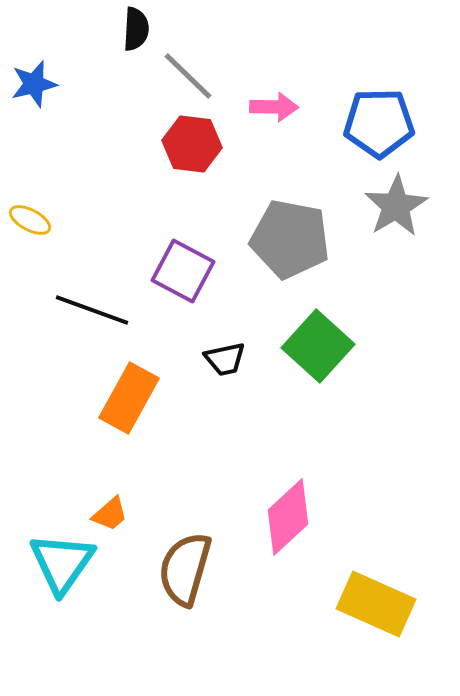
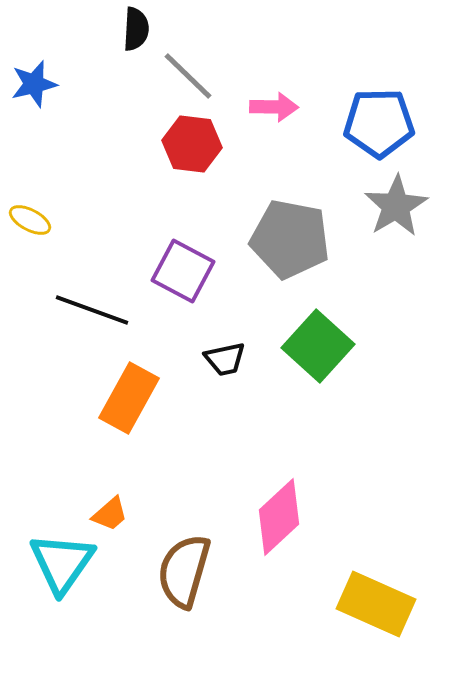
pink diamond: moved 9 px left
brown semicircle: moved 1 px left, 2 px down
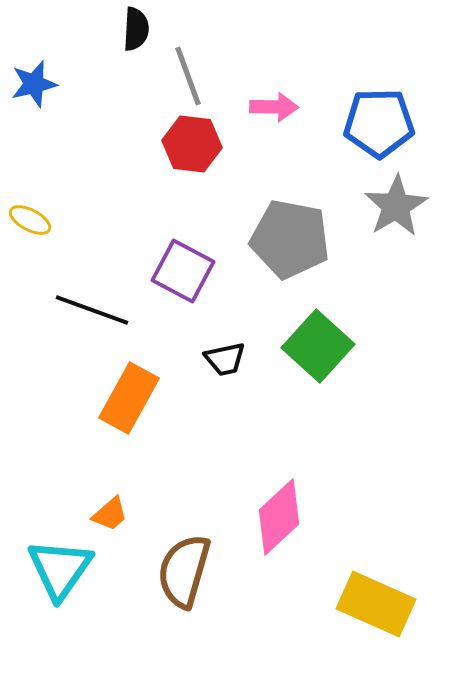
gray line: rotated 26 degrees clockwise
cyan triangle: moved 2 px left, 6 px down
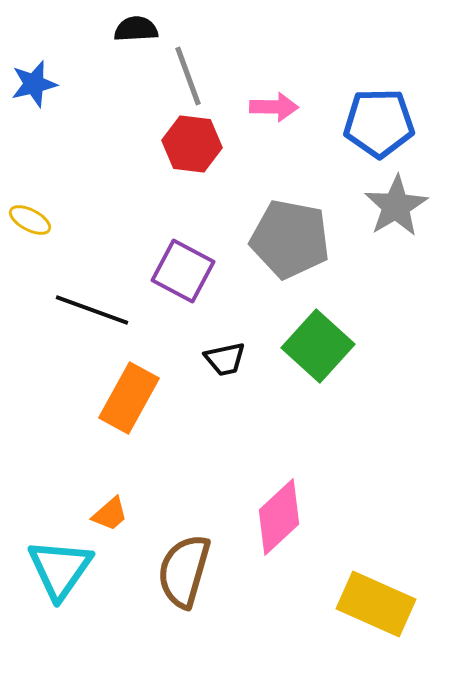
black semicircle: rotated 96 degrees counterclockwise
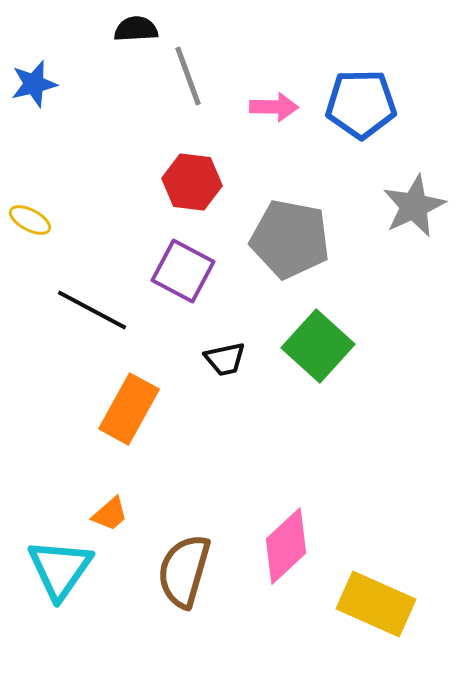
blue pentagon: moved 18 px left, 19 px up
red hexagon: moved 38 px down
gray star: moved 18 px right; rotated 6 degrees clockwise
black line: rotated 8 degrees clockwise
orange rectangle: moved 11 px down
pink diamond: moved 7 px right, 29 px down
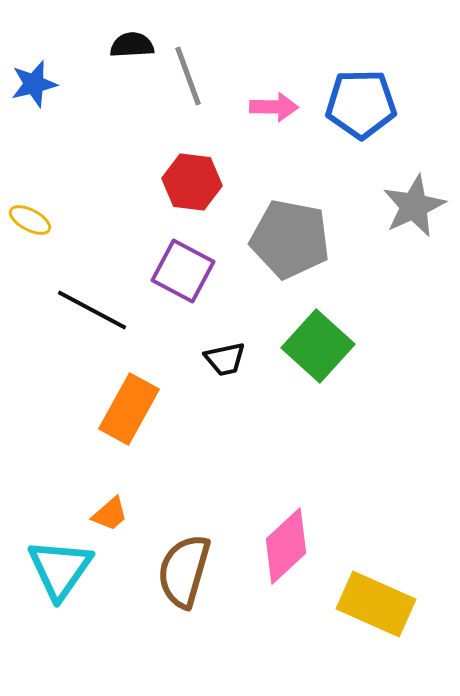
black semicircle: moved 4 px left, 16 px down
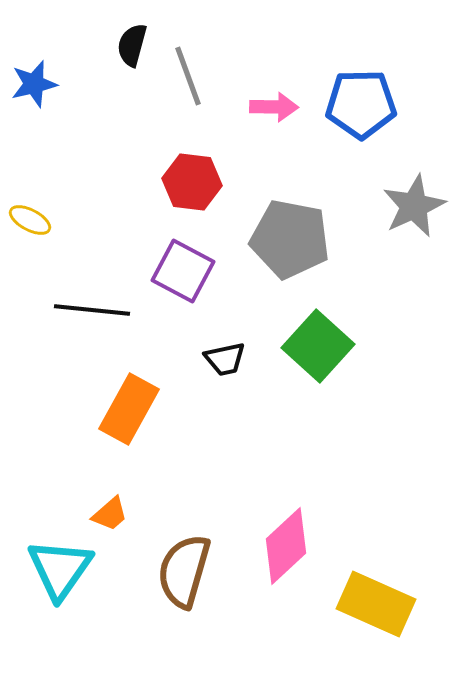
black semicircle: rotated 72 degrees counterclockwise
black line: rotated 22 degrees counterclockwise
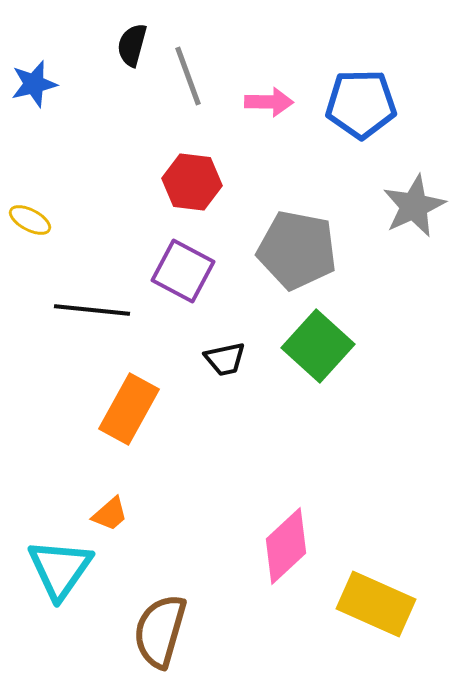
pink arrow: moved 5 px left, 5 px up
gray pentagon: moved 7 px right, 11 px down
brown semicircle: moved 24 px left, 60 px down
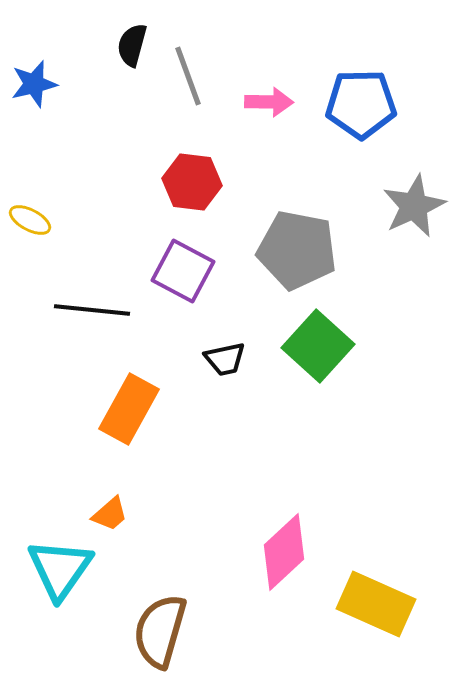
pink diamond: moved 2 px left, 6 px down
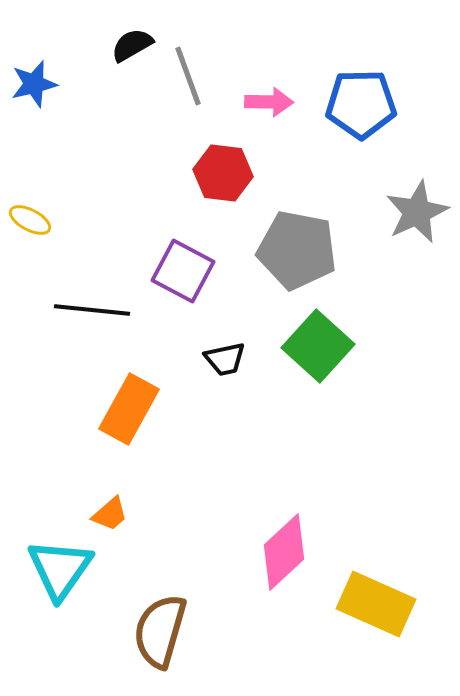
black semicircle: rotated 45 degrees clockwise
red hexagon: moved 31 px right, 9 px up
gray star: moved 3 px right, 6 px down
